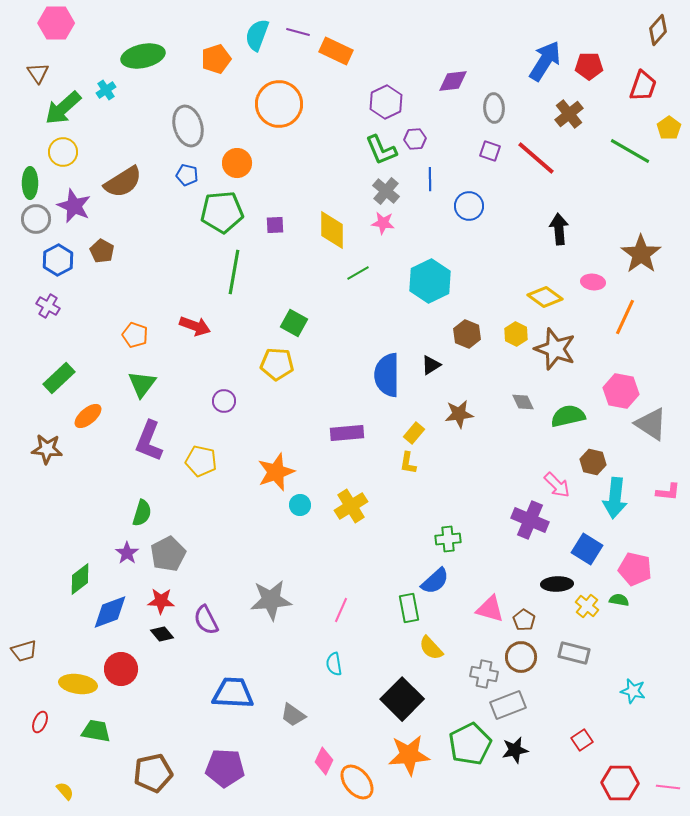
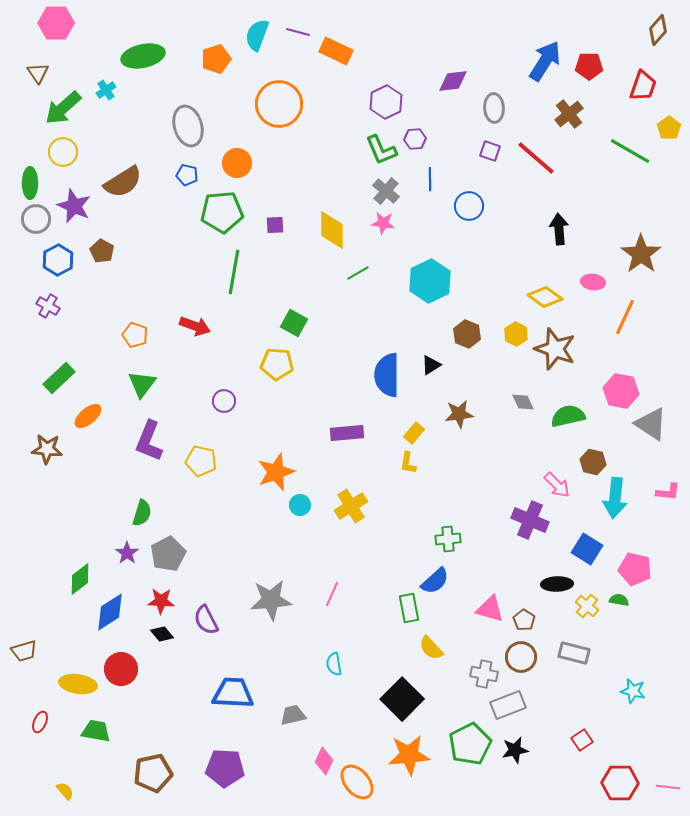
pink line at (341, 610): moved 9 px left, 16 px up
blue diamond at (110, 612): rotated 12 degrees counterclockwise
gray trapezoid at (293, 715): rotated 132 degrees clockwise
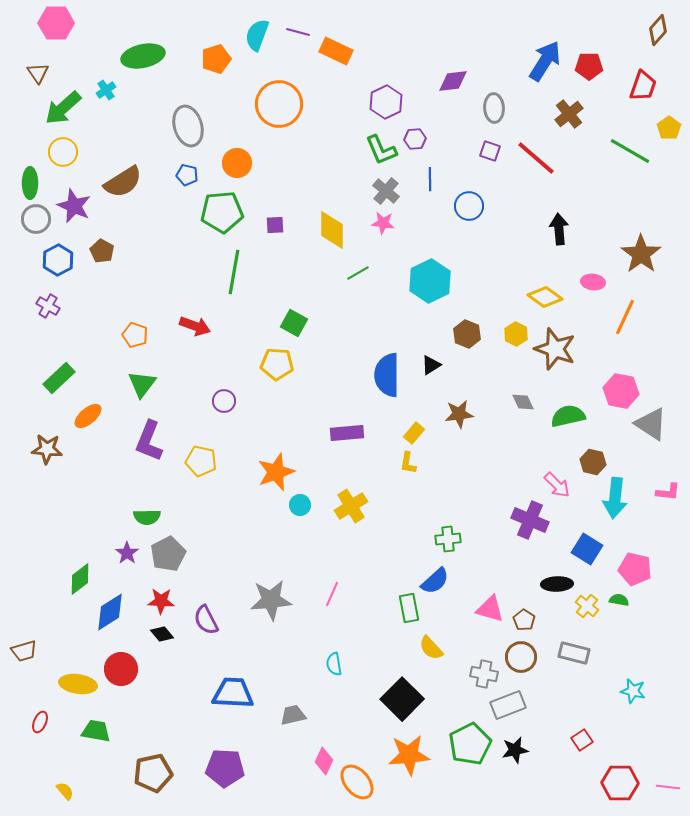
green semicircle at (142, 513): moved 5 px right, 4 px down; rotated 72 degrees clockwise
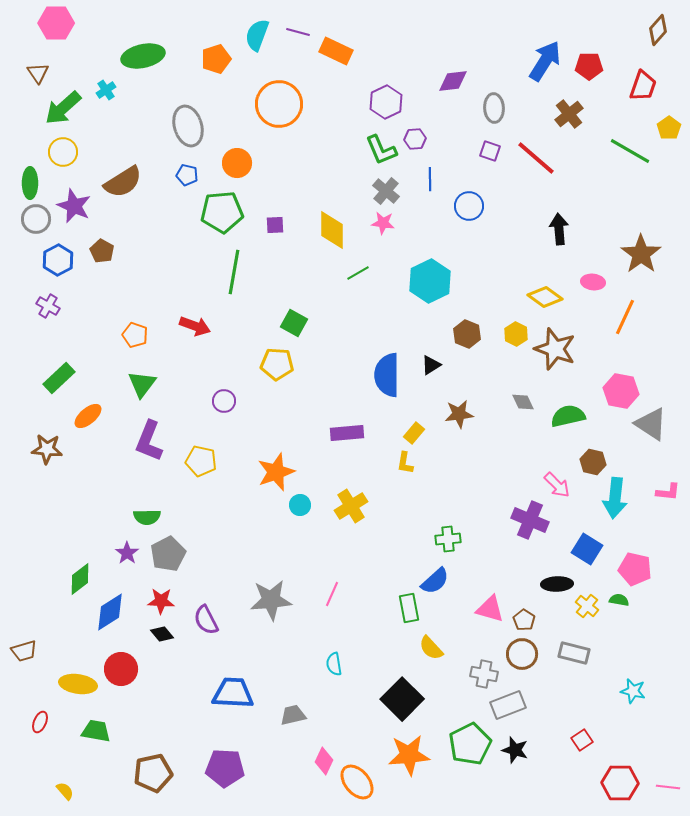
yellow L-shape at (408, 463): moved 3 px left
brown circle at (521, 657): moved 1 px right, 3 px up
black star at (515, 750): rotated 28 degrees clockwise
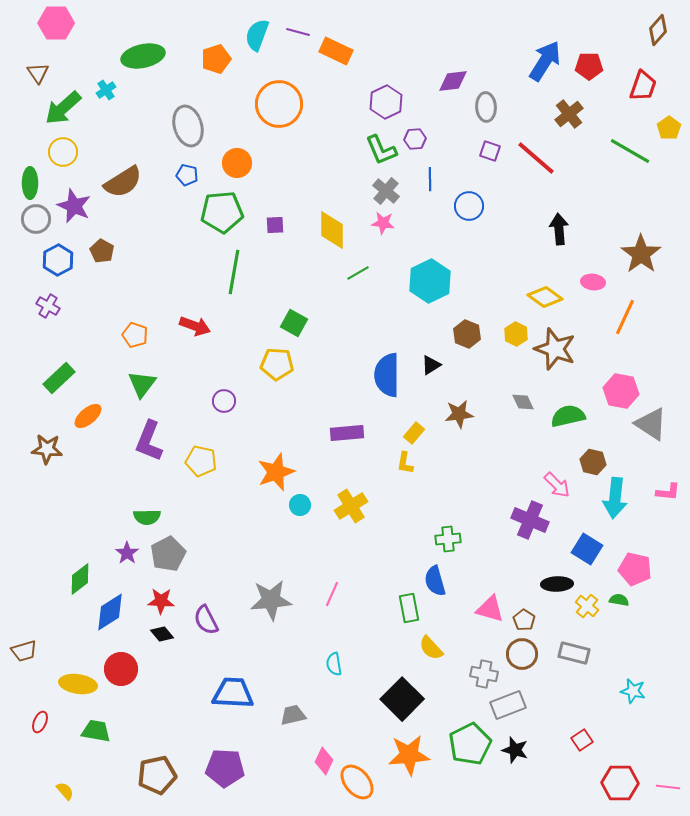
gray ellipse at (494, 108): moved 8 px left, 1 px up
blue semicircle at (435, 581): rotated 116 degrees clockwise
brown pentagon at (153, 773): moved 4 px right, 2 px down
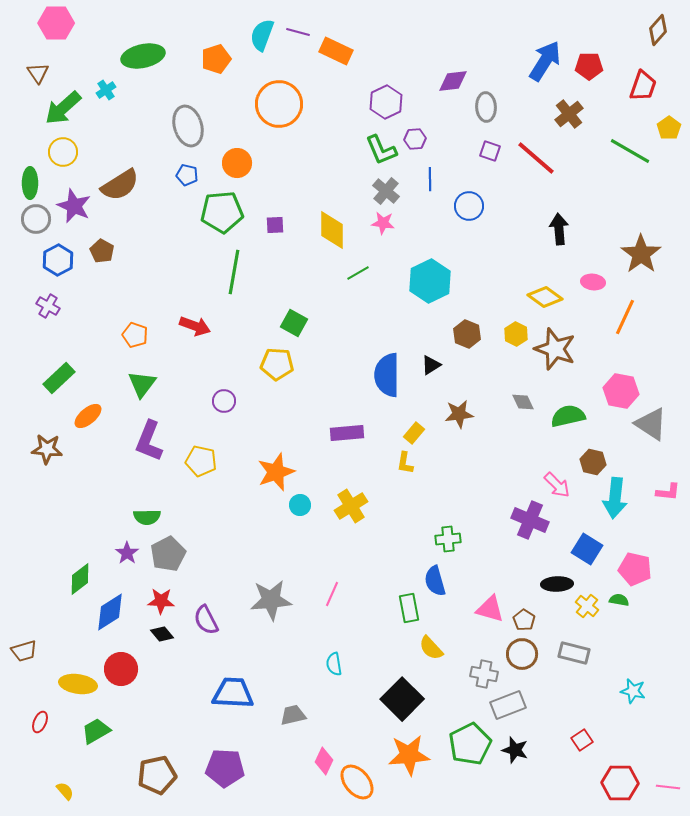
cyan semicircle at (257, 35): moved 5 px right
brown semicircle at (123, 182): moved 3 px left, 3 px down
green trapezoid at (96, 731): rotated 40 degrees counterclockwise
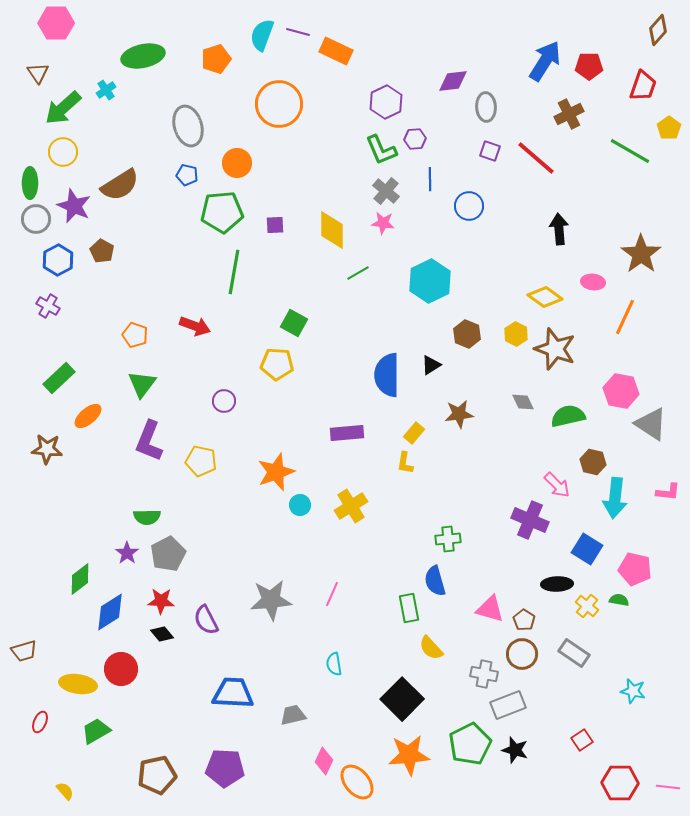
brown cross at (569, 114): rotated 12 degrees clockwise
gray rectangle at (574, 653): rotated 20 degrees clockwise
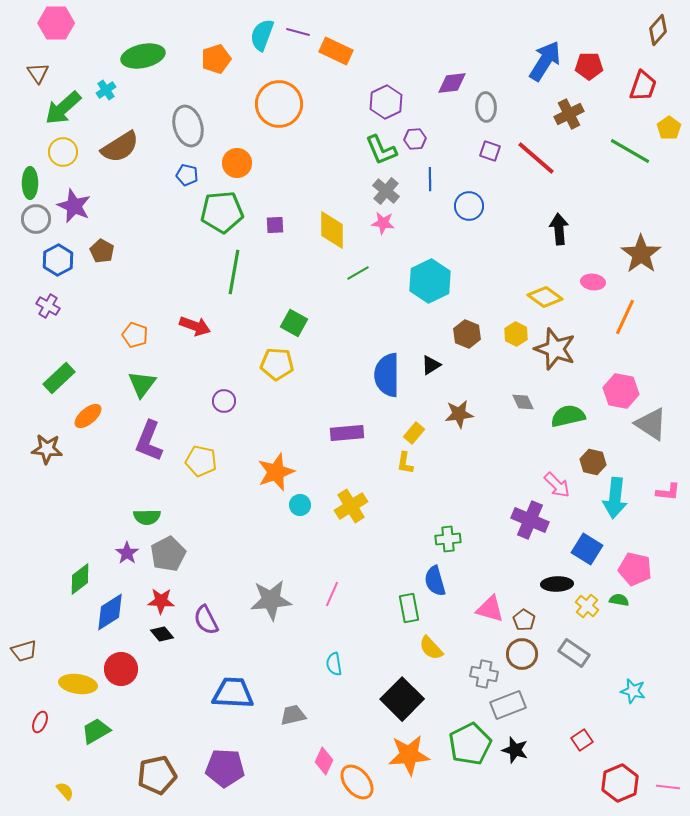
purple diamond at (453, 81): moved 1 px left, 2 px down
brown semicircle at (120, 185): moved 38 px up
red hexagon at (620, 783): rotated 24 degrees counterclockwise
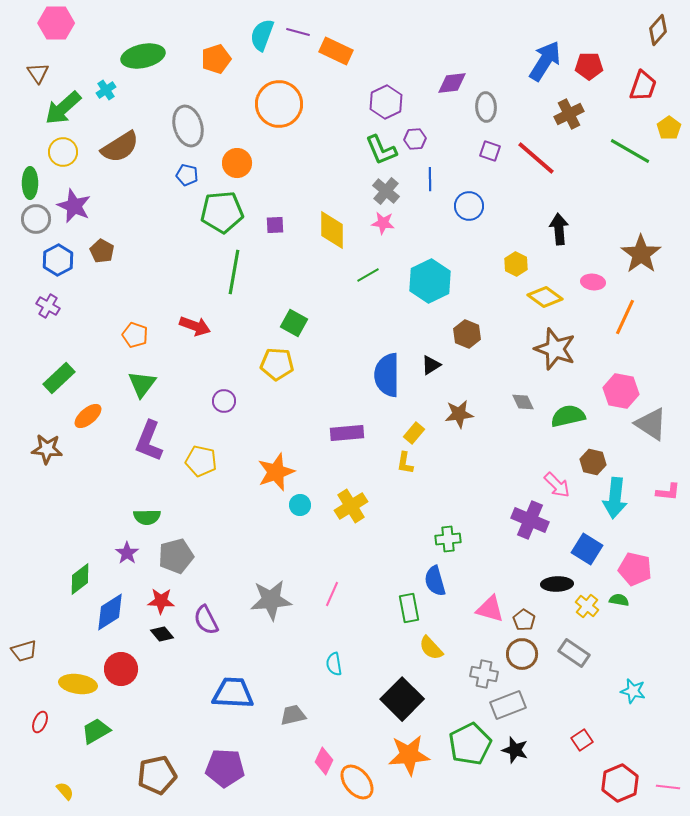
green line at (358, 273): moved 10 px right, 2 px down
yellow hexagon at (516, 334): moved 70 px up
gray pentagon at (168, 554): moved 8 px right, 2 px down; rotated 12 degrees clockwise
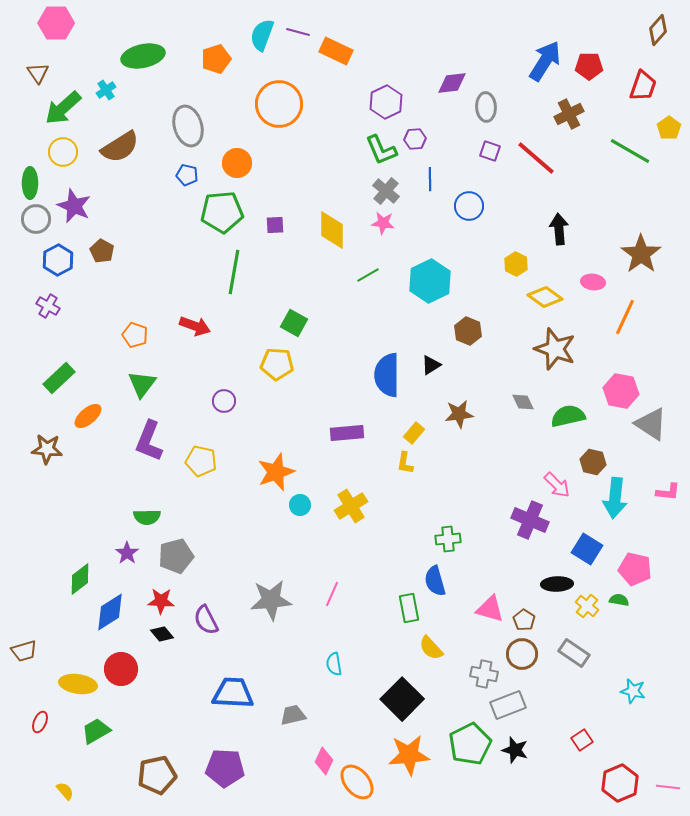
brown hexagon at (467, 334): moved 1 px right, 3 px up
